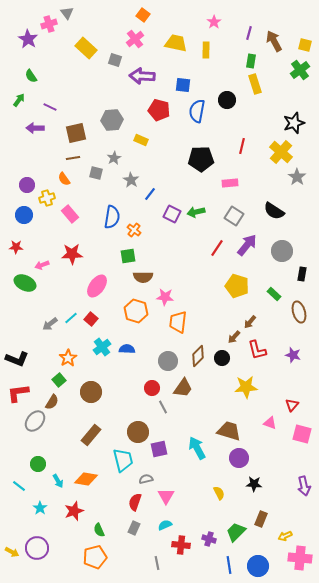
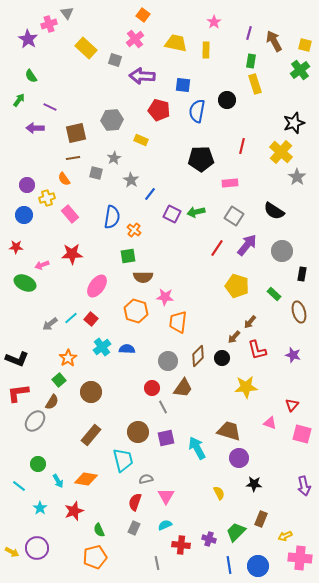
purple square at (159, 449): moved 7 px right, 11 px up
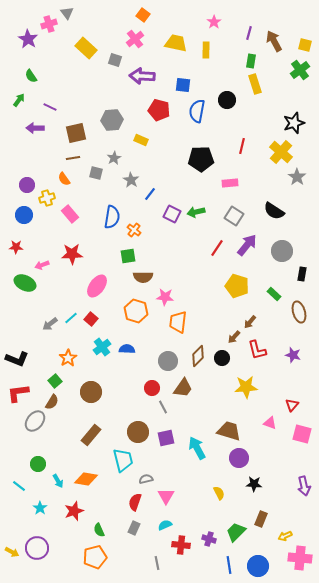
green square at (59, 380): moved 4 px left, 1 px down
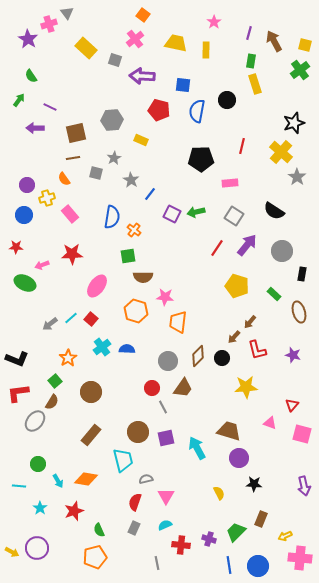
cyan line at (19, 486): rotated 32 degrees counterclockwise
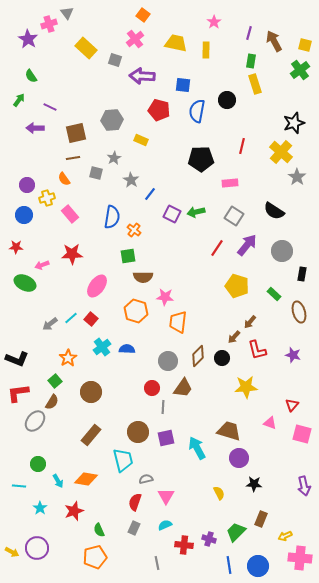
gray line at (163, 407): rotated 32 degrees clockwise
red cross at (181, 545): moved 3 px right
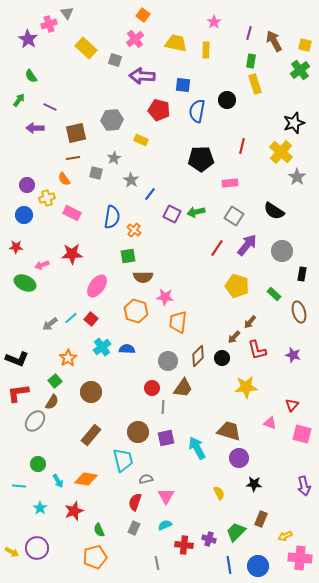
pink rectangle at (70, 214): moved 2 px right, 1 px up; rotated 24 degrees counterclockwise
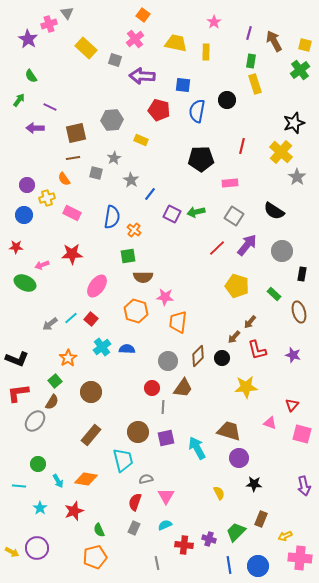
yellow rectangle at (206, 50): moved 2 px down
red line at (217, 248): rotated 12 degrees clockwise
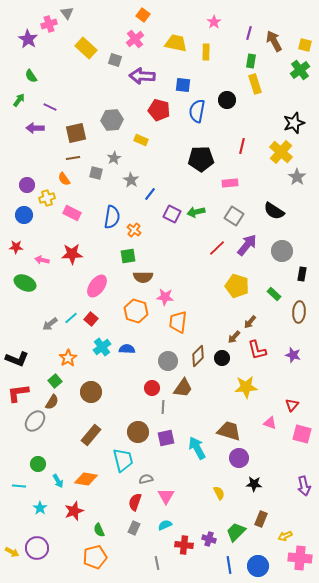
pink arrow at (42, 265): moved 5 px up; rotated 32 degrees clockwise
brown ellipse at (299, 312): rotated 20 degrees clockwise
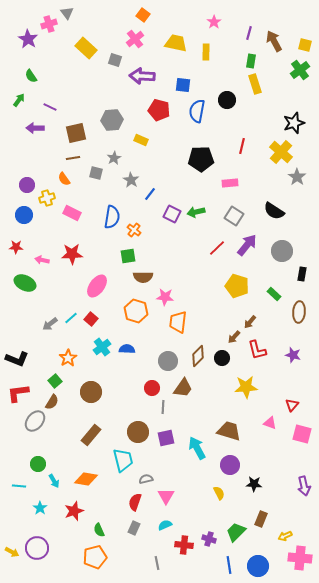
purple circle at (239, 458): moved 9 px left, 7 px down
cyan arrow at (58, 481): moved 4 px left
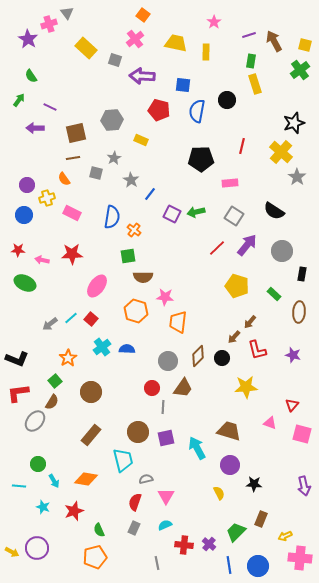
purple line at (249, 33): moved 2 px down; rotated 56 degrees clockwise
red star at (16, 247): moved 2 px right, 3 px down
cyan star at (40, 508): moved 3 px right, 1 px up; rotated 16 degrees counterclockwise
purple cross at (209, 539): moved 5 px down; rotated 24 degrees clockwise
